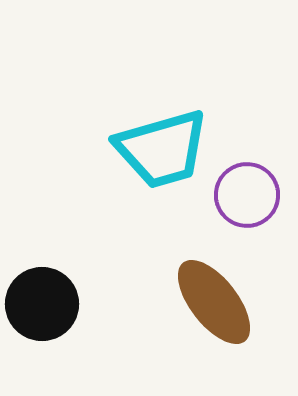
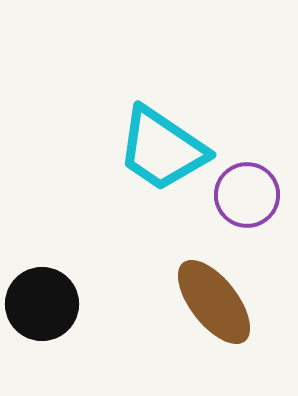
cyan trapezoid: rotated 50 degrees clockwise
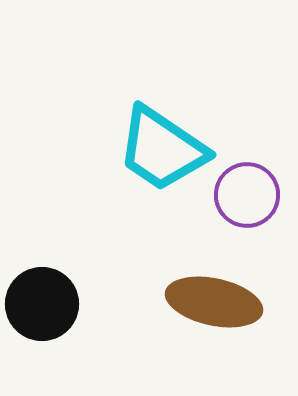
brown ellipse: rotated 40 degrees counterclockwise
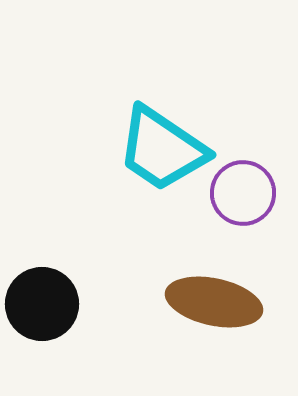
purple circle: moved 4 px left, 2 px up
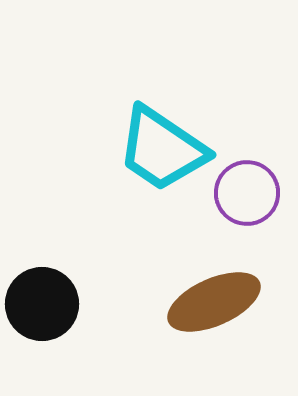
purple circle: moved 4 px right
brown ellipse: rotated 36 degrees counterclockwise
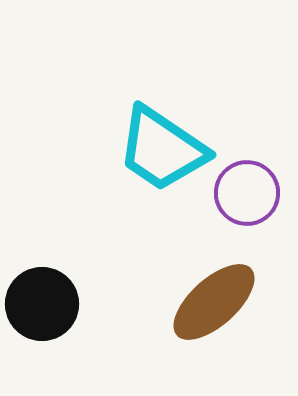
brown ellipse: rotated 18 degrees counterclockwise
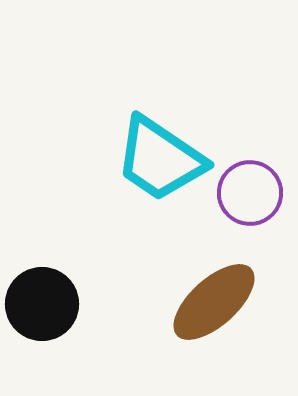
cyan trapezoid: moved 2 px left, 10 px down
purple circle: moved 3 px right
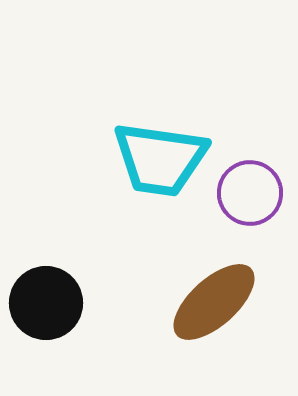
cyan trapezoid: rotated 26 degrees counterclockwise
black circle: moved 4 px right, 1 px up
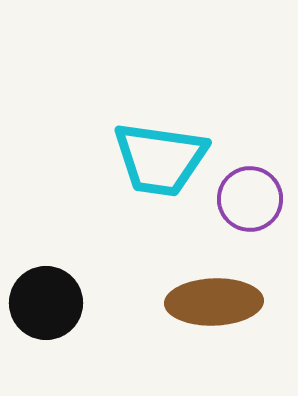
purple circle: moved 6 px down
brown ellipse: rotated 40 degrees clockwise
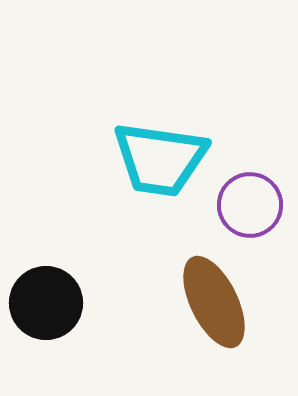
purple circle: moved 6 px down
brown ellipse: rotated 66 degrees clockwise
